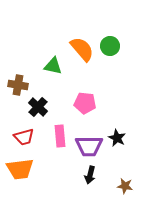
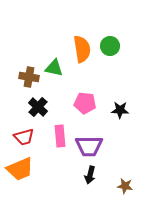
orange semicircle: rotated 32 degrees clockwise
green triangle: moved 1 px right, 2 px down
brown cross: moved 11 px right, 8 px up
black star: moved 3 px right, 28 px up; rotated 24 degrees counterclockwise
orange trapezoid: rotated 16 degrees counterclockwise
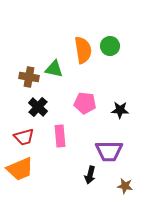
orange semicircle: moved 1 px right, 1 px down
green triangle: moved 1 px down
purple trapezoid: moved 20 px right, 5 px down
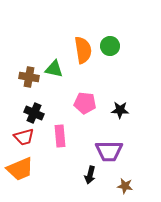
black cross: moved 4 px left, 6 px down; rotated 18 degrees counterclockwise
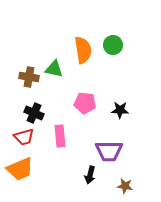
green circle: moved 3 px right, 1 px up
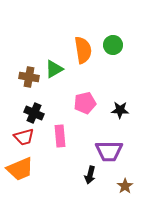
green triangle: rotated 42 degrees counterclockwise
pink pentagon: rotated 20 degrees counterclockwise
brown star: rotated 28 degrees clockwise
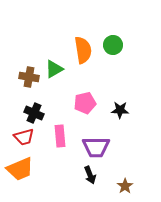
purple trapezoid: moved 13 px left, 4 px up
black arrow: rotated 36 degrees counterclockwise
